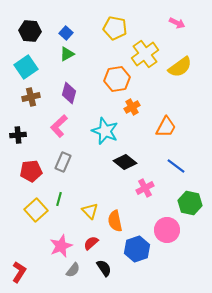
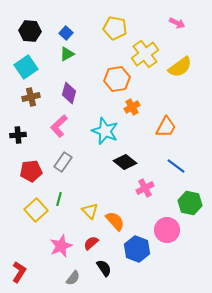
gray rectangle: rotated 12 degrees clockwise
orange semicircle: rotated 150 degrees clockwise
blue hexagon: rotated 20 degrees counterclockwise
gray semicircle: moved 8 px down
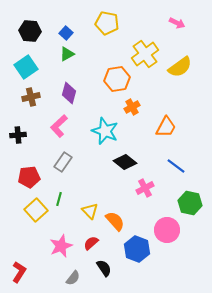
yellow pentagon: moved 8 px left, 5 px up
red pentagon: moved 2 px left, 6 px down
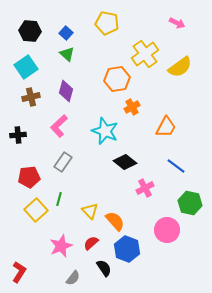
green triangle: rotated 49 degrees counterclockwise
purple diamond: moved 3 px left, 2 px up
blue hexagon: moved 10 px left
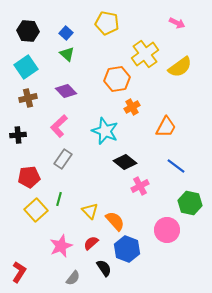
black hexagon: moved 2 px left
purple diamond: rotated 60 degrees counterclockwise
brown cross: moved 3 px left, 1 px down
gray rectangle: moved 3 px up
pink cross: moved 5 px left, 2 px up
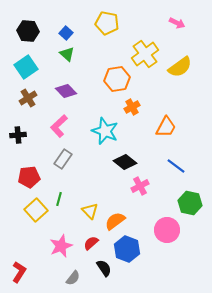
brown cross: rotated 18 degrees counterclockwise
orange semicircle: rotated 85 degrees counterclockwise
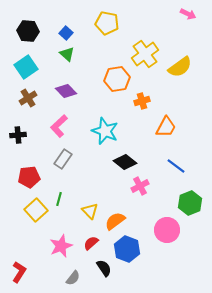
pink arrow: moved 11 px right, 9 px up
orange cross: moved 10 px right, 6 px up; rotated 14 degrees clockwise
green hexagon: rotated 25 degrees clockwise
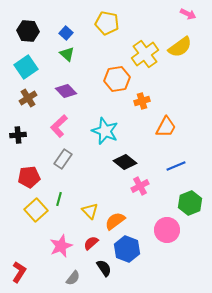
yellow semicircle: moved 20 px up
blue line: rotated 60 degrees counterclockwise
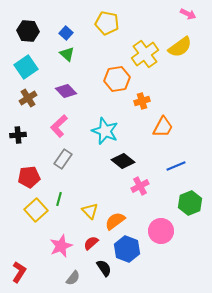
orange trapezoid: moved 3 px left
black diamond: moved 2 px left, 1 px up
pink circle: moved 6 px left, 1 px down
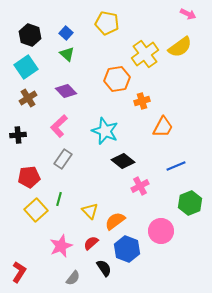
black hexagon: moved 2 px right, 4 px down; rotated 15 degrees clockwise
